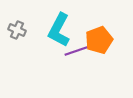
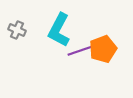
orange pentagon: moved 4 px right, 9 px down
purple line: moved 3 px right
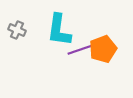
cyan L-shape: rotated 20 degrees counterclockwise
purple line: moved 1 px up
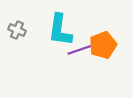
cyan L-shape: moved 1 px right
orange pentagon: moved 4 px up
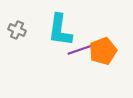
orange pentagon: moved 6 px down
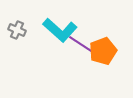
cyan L-shape: rotated 56 degrees counterclockwise
purple line: moved 4 px up; rotated 52 degrees clockwise
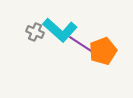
gray cross: moved 18 px right, 2 px down
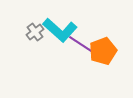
gray cross: rotated 30 degrees clockwise
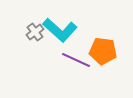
purple line: moved 6 px left, 15 px down; rotated 8 degrees counterclockwise
orange pentagon: rotated 28 degrees clockwise
